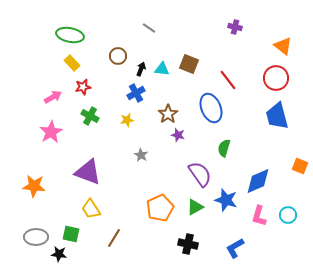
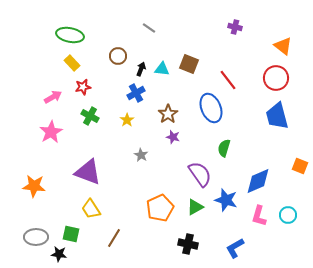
yellow star: rotated 24 degrees counterclockwise
purple star: moved 5 px left, 2 px down
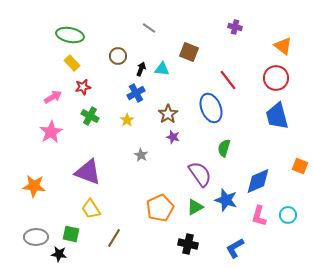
brown square: moved 12 px up
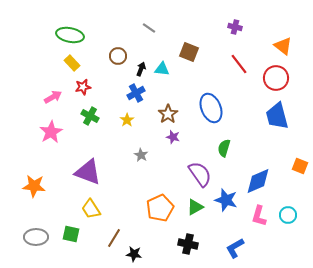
red line: moved 11 px right, 16 px up
black star: moved 75 px right
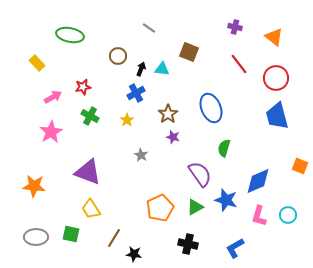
orange triangle: moved 9 px left, 9 px up
yellow rectangle: moved 35 px left
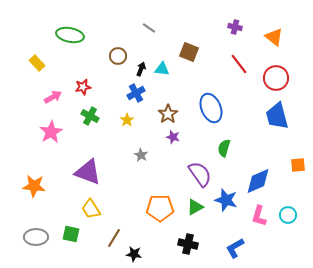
orange square: moved 2 px left, 1 px up; rotated 28 degrees counterclockwise
orange pentagon: rotated 24 degrees clockwise
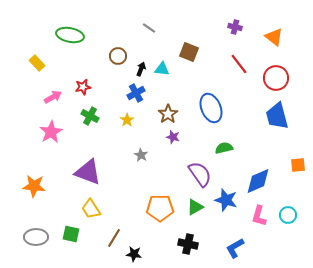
green semicircle: rotated 60 degrees clockwise
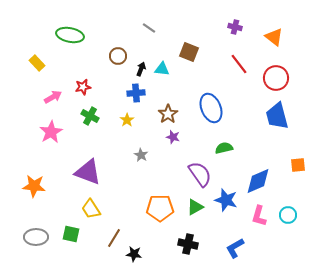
blue cross: rotated 24 degrees clockwise
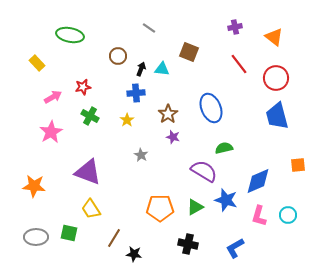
purple cross: rotated 24 degrees counterclockwise
purple semicircle: moved 4 px right, 3 px up; rotated 24 degrees counterclockwise
green square: moved 2 px left, 1 px up
